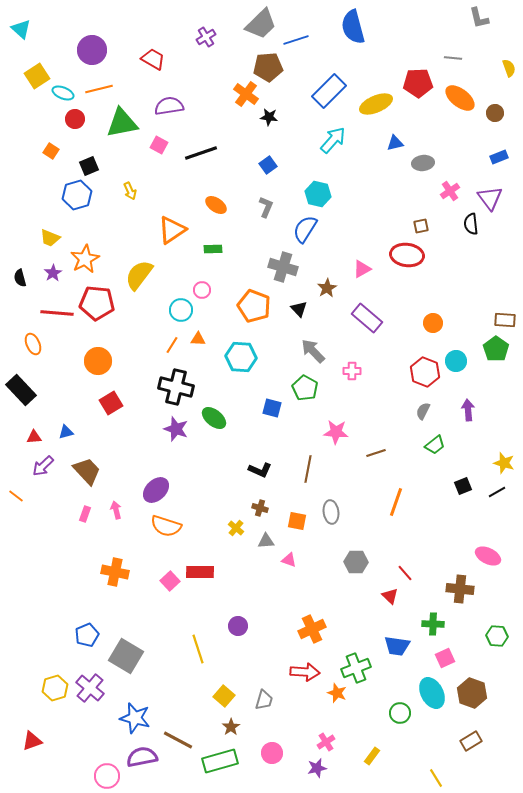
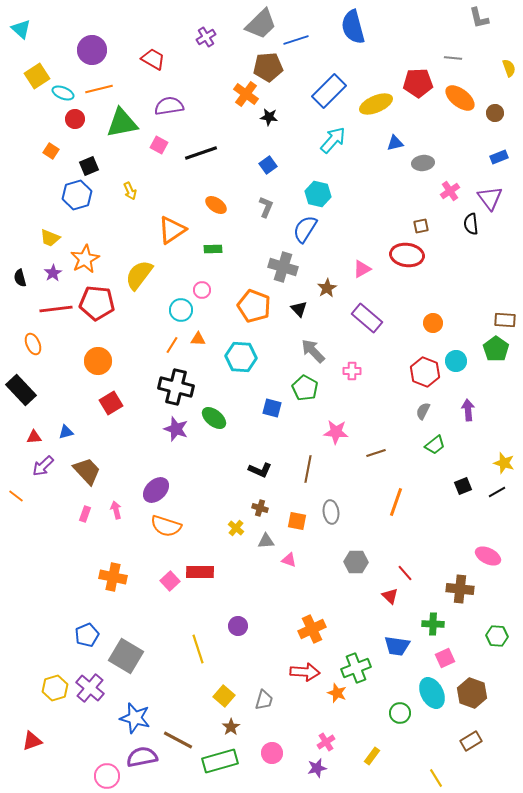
red line at (57, 313): moved 1 px left, 4 px up; rotated 12 degrees counterclockwise
orange cross at (115, 572): moved 2 px left, 5 px down
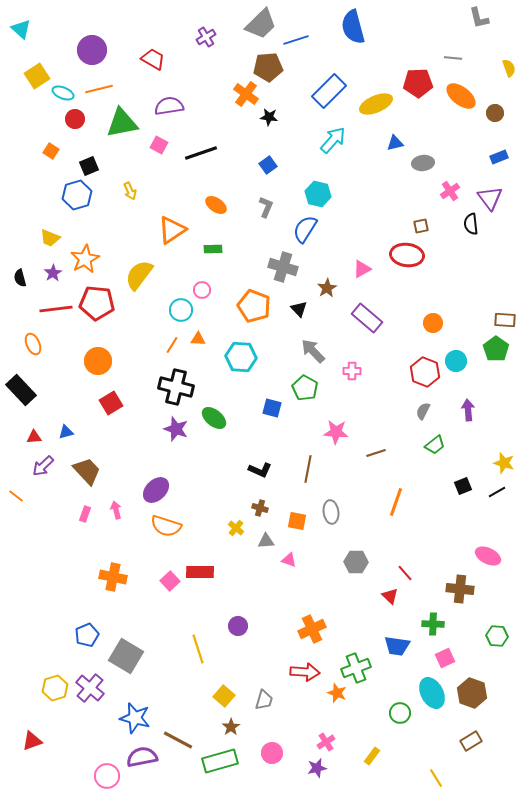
orange ellipse at (460, 98): moved 1 px right, 2 px up
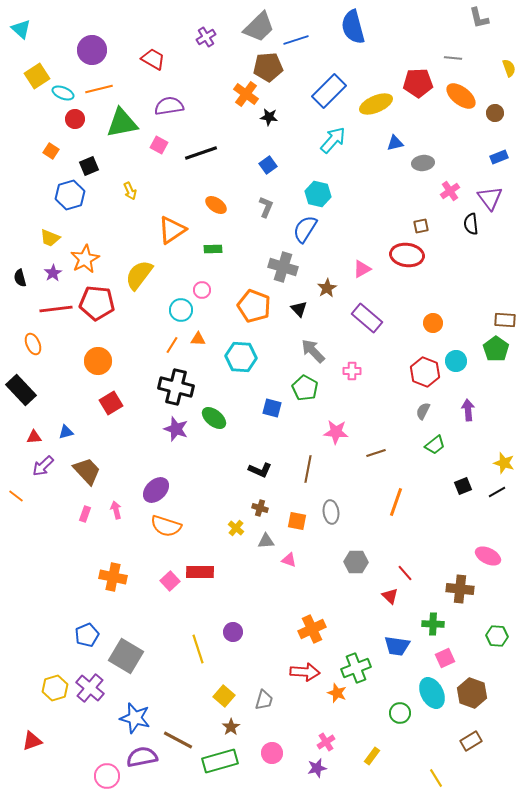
gray trapezoid at (261, 24): moved 2 px left, 3 px down
blue hexagon at (77, 195): moved 7 px left
purple circle at (238, 626): moved 5 px left, 6 px down
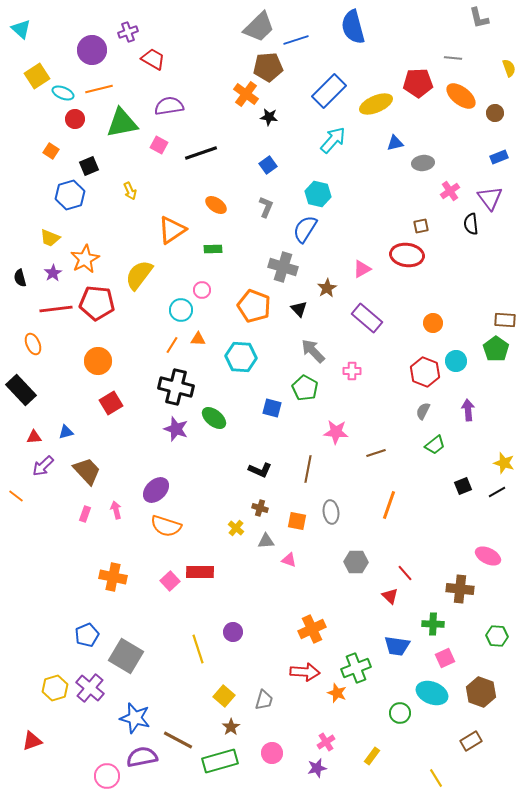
purple cross at (206, 37): moved 78 px left, 5 px up; rotated 12 degrees clockwise
orange line at (396, 502): moved 7 px left, 3 px down
cyan ellipse at (432, 693): rotated 40 degrees counterclockwise
brown hexagon at (472, 693): moved 9 px right, 1 px up
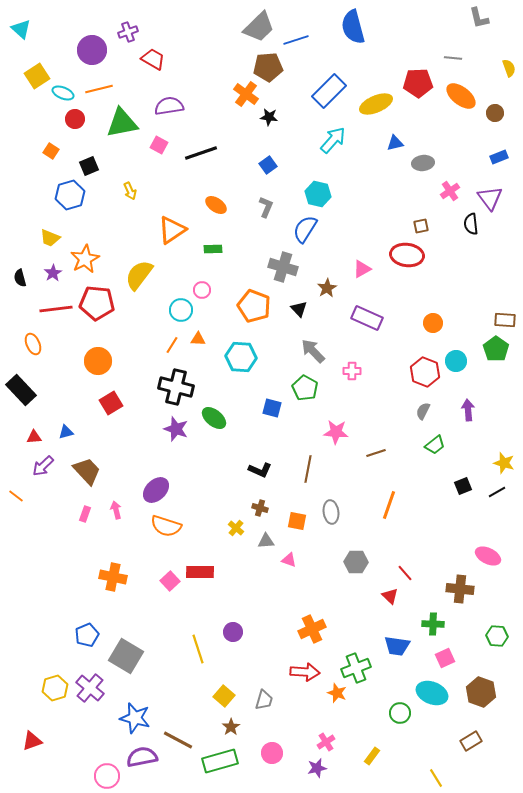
purple rectangle at (367, 318): rotated 16 degrees counterclockwise
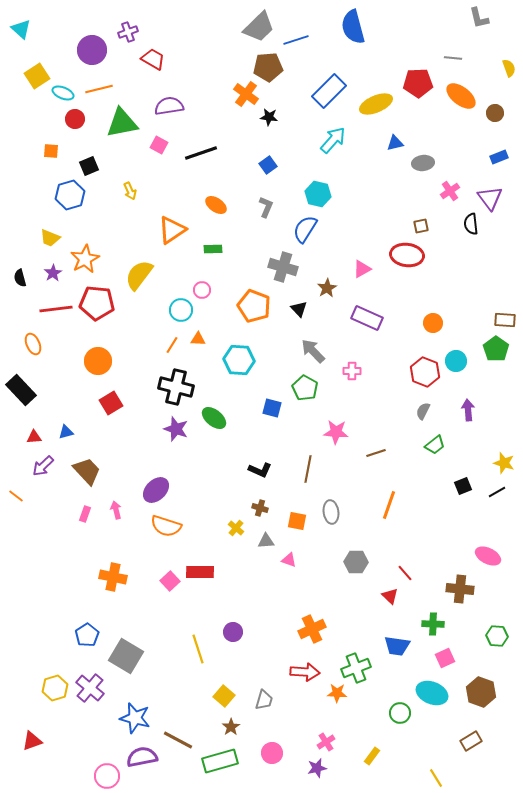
orange square at (51, 151): rotated 28 degrees counterclockwise
cyan hexagon at (241, 357): moved 2 px left, 3 px down
blue pentagon at (87, 635): rotated 10 degrees counterclockwise
orange star at (337, 693): rotated 18 degrees counterclockwise
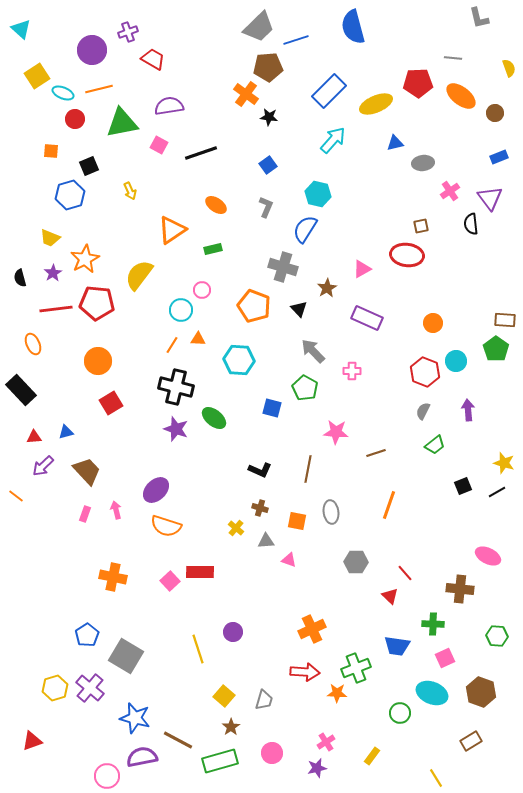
green rectangle at (213, 249): rotated 12 degrees counterclockwise
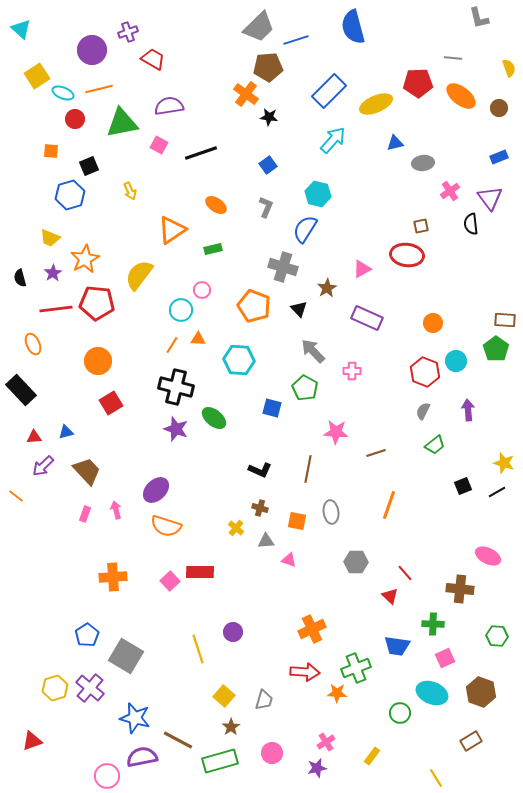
brown circle at (495, 113): moved 4 px right, 5 px up
orange cross at (113, 577): rotated 16 degrees counterclockwise
